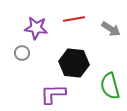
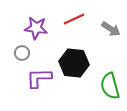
red line: rotated 15 degrees counterclockwise
purple L-shape: moved 14 px left, 16 px up
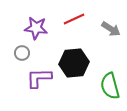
black hexagon: rotated 12 degrees counterclockwise
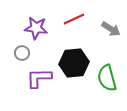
green semicircle: moved 3 px left, 8 px up
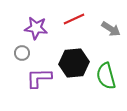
green semicircle: moved 1 px left, 2 px up
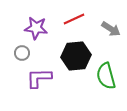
black hexagon: moved 2 px right, 7 px up
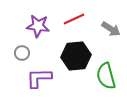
purple star: moved 2 px right, 2 px up
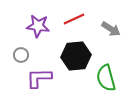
gray circle: moved 1 px left, 2 px down
green semicircle: moved 2 px down
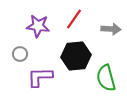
red line: rotated 30 degrees counterclockwise
gray arrow: rotated 30 degrees counterclockwise
gray circle: moved 1 px left, 1 px up
purple L-shape: moved 1 px right, 1 px up
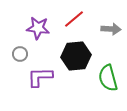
red line: rotated 15 degrees clockwise
purple star: moved 2 px down
green semicircle: moved 2 px right
